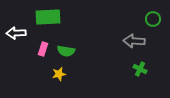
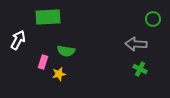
white arrow: moved 2 px right, 7 px down; rotated 120 degrees clockwise
gray arrow: moved 2 px right, 3 px down
pink rectangle: moved 13 px down
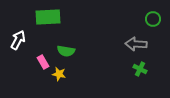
pink rectangle: rotated 48 degrees counterclockwise
yellow star: rotated 24 degrees clockwise
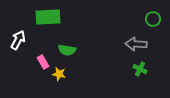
green semicircle: moved 1 px right, 1 px up
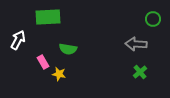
green semicircle: moved 1 px right, 1 px up
green cross: moved 3 px down; rotated 24 degrees clockwise
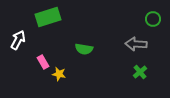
green rectangle: rotated 15 degrees counterclockwise
green semicircle: moved 16 px right
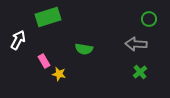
green circle: moved 4 px left
pink rectangle: moved 1 px right, 1 px up
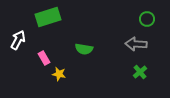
green circle: moved 2 px left
pink rectangle: moved 3 px up
